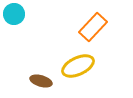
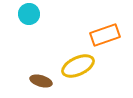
cyan circle: moved 15 px right
orange rectangle: moved 12 px right, 8 px down; rotated 28 degrees clockwise
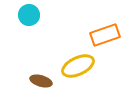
cyan circle: moved 1 px down
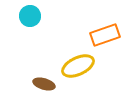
cyan circle: moved 1 px right, 1 px down
brown ellipse: moved 3 px right, 3 px down
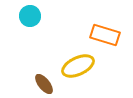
orange rectangle: rotated 36 degrees clockwise
brown ellipse: rotated 35 degrees clockwise
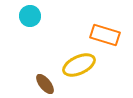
yellow ellipse: moved 1 px right, 1 px up
brown ellipse: moved 1 px right
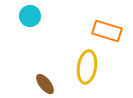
orange rectangle: moved 2 px right, 4 px up
yellow ellipse: moved 8 px right, 2 px down; rotated 56 degrees counterclockwise
